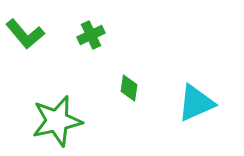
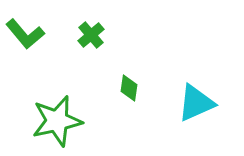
green cross: rotated 16 degrees counterclockwise
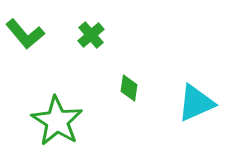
green star: rotated 27 degrees counterclockwise
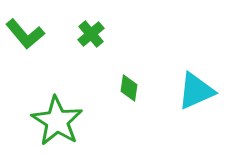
green cross: moved 1 px up
cyan triangle: moved 12 px up
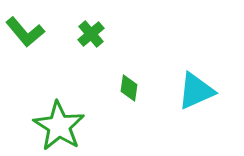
green L-shape: moved 2 px up
green star: moved 2 px right, 5 px down
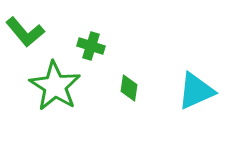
green cross: moved 12 px down; rotated 32 degrees counterclockwise
green star: moved 4 px left, 40 px up
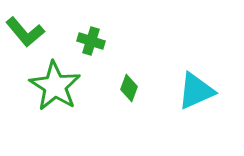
green cross: moved 5 px up
green diamond: rotated 12 degrees clockwise
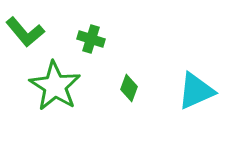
green cross: moved 2 px up
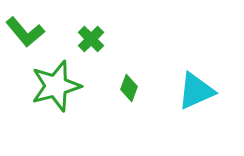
green cross: rotated 28 degrees clockwise
green star: moved 1 px right; rotated 24 degrees clockwise
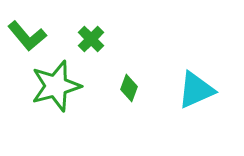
green L-shape: moved 2 px right, 4 px down
cyan triangle: moved 1 px up
